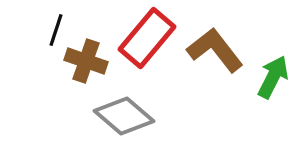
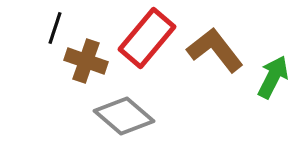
black line: moved 1 px left, 2 px up
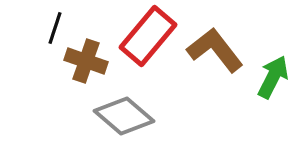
red rectangle: moved 1 px right, 2 px up
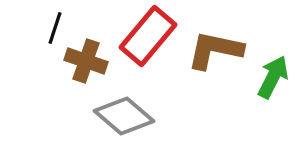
brown L-shape: rotated 40 degrees counterclockwise
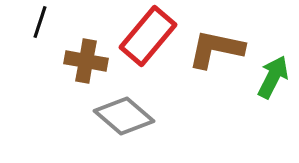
black line: moved 15 px left, 6 px up
brown L-shape: moved 1 px right, 1 px up
brown cross: rotated 9 degrees counterclockwise
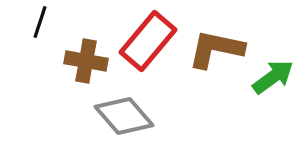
red rectangle: moved 5 px down
green arrow: rotated 27 degrees clockwise
gray diamond: rotated 8 degrees clockwise
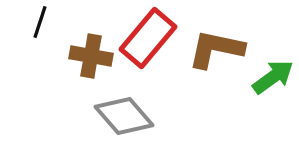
red rectangle: moved 3 px up
brown cross: moved 5 px right, 5 px up
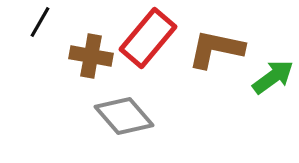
black line: rotated 12 degrees clockwise
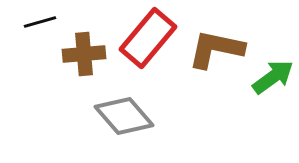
black line: rotated 44 degrees clockwise
brown cross: moved 7 px left, 2 px up; rotated 15 degrees counterclockwise
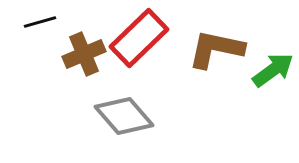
red rectangle: moved 9 px left; rotated 6 degrees clockwise
brown cross: rotated 18 degrees counterclockwise
green arrow: moved 7 px up
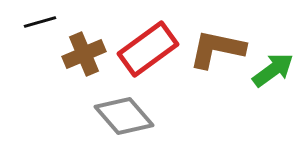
red rectangle: moved 9 px right, 11 px down; rotated 8 degrees clockwise
brown L-shape: moved 1 px right
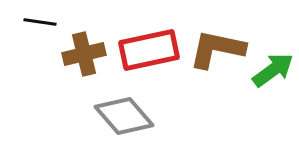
black line: rotated 24 degrees clockwise
red rectangle: moved 1 px right, 1 px down; rotated 24 degrees clockwise
brown cross: rotated 9 degrees clockwise
